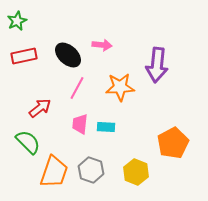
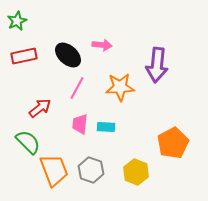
orange trapezoid: moved 2 px up; rotated 40 degrees counterclockwise
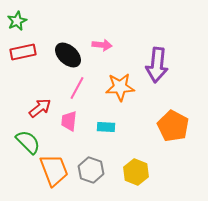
red rectangle: moved 1 px left, 4 px up
pink trapezoid: moved 11 px left, 3 px up
orange pentagon: moved 17 px up; rotated 16 degrees counterclockwise
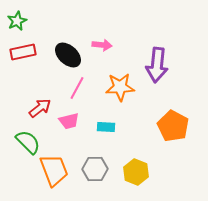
pink trapezoid: rotated 110 degrees counterclockwise
gray hexagon: moved 4 px right, 1 px up; rotated 20 degrees counterclockwise
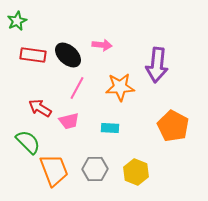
red rectangle: moved 10 px right, 3 px down; rotated 20 degrees clockwise
red arrow: rotated 110 degrees counterclockwise
cyan rectangle: moved 4 px right, 1 px down
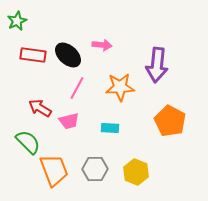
orange pentagon: moved 3 px left, 5 px up
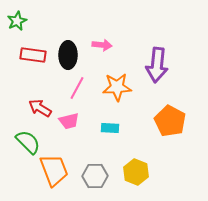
black ellipse: rotated 48 degrees clockwise
orange star: moved 3 px left
gray hexagon: moved 7 px down
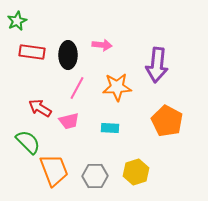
red rectangle: moved 1 px left, 3 px up
orange pentagon: moved 3 px left
yellow hexagon: rotated 20 degrees clockwise
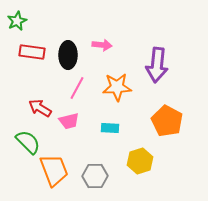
yellow hexagon: moved 4 px right, 11 px up
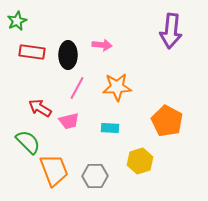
purple arrow: moved 14 px right, 34 px up
